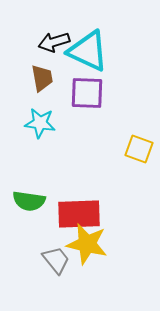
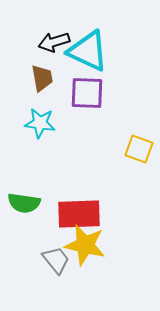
green semicircle: moved 5 px left, 2 px down
yellow star: moved 2 px left, 1 px down
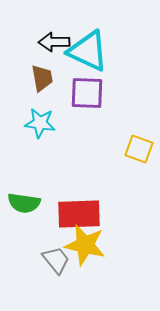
black arrow: rotated 16 degrees clockwise
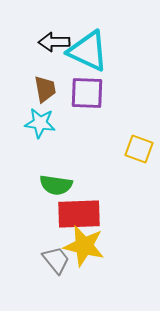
brown trapezoid: moved 3 px right, 11 px down
green semicircle: moved 32 px right, 18 px up
yellow star: moved 1 px left, 1 px down
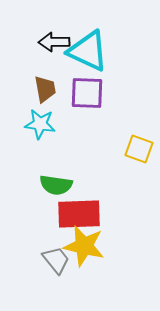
cyan star: moved 1 px down
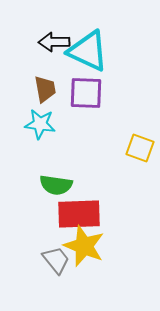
purple square: moved 1 px left
yellow square: moved 1 px right, 1 px up
yellow star: rotated 9 degrees clockwise
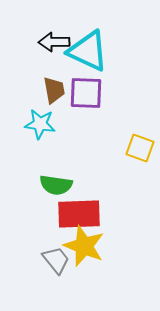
brown trapezoid: moved 9 px right, 1 px down
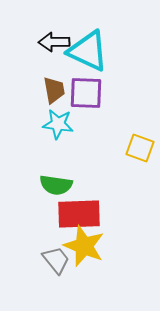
cyan star: moved 18 px right
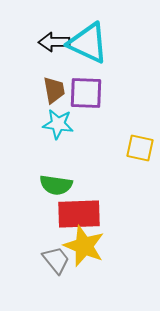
cyan triangle: moved 8 px up
yellow square: rotated 8 degrees counterclockwise
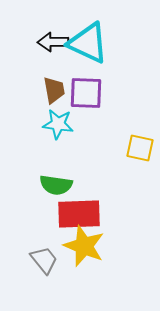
black arrow: moved 1 px left
gray trapezoid: moved 12 px left
